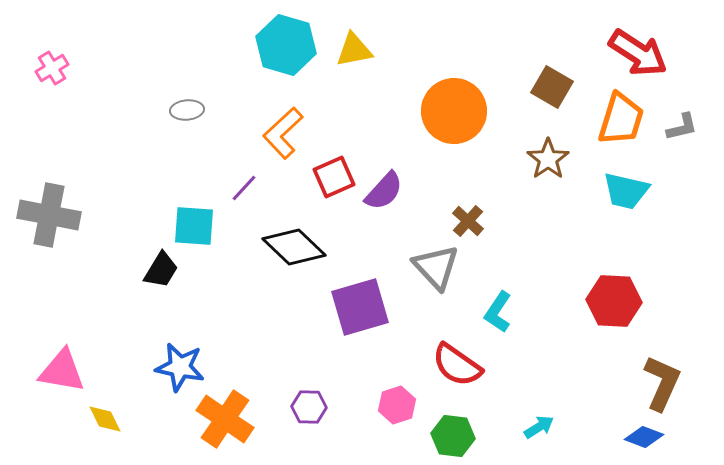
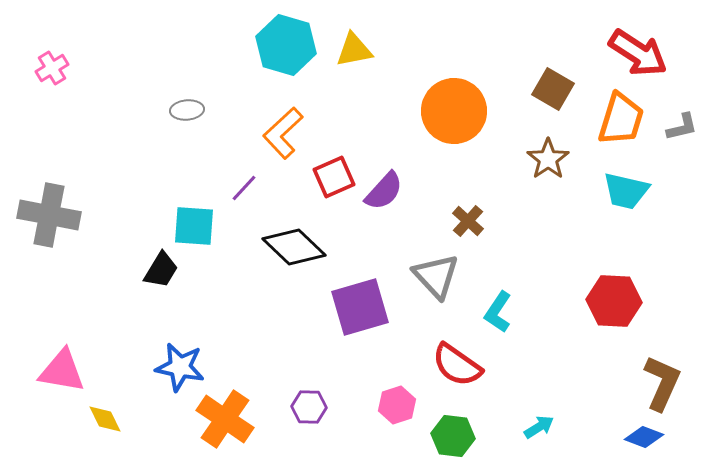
brown square: moved 1 px right, 2 px down
gray triangle: moved 9 px down
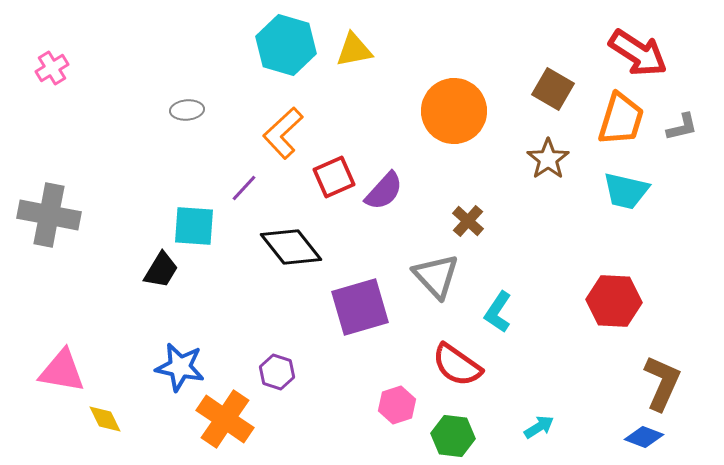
black diamond: moved 3 px left; rotated 8 degrees clockwise
purple hexagon: moved 32 px left, 35 px up; rotated 16 degrees clockwise
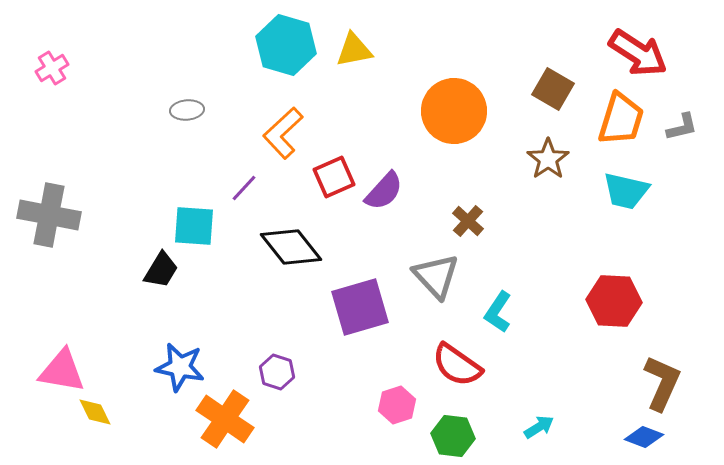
yellow diamond: moved 10 px left, 7 px up
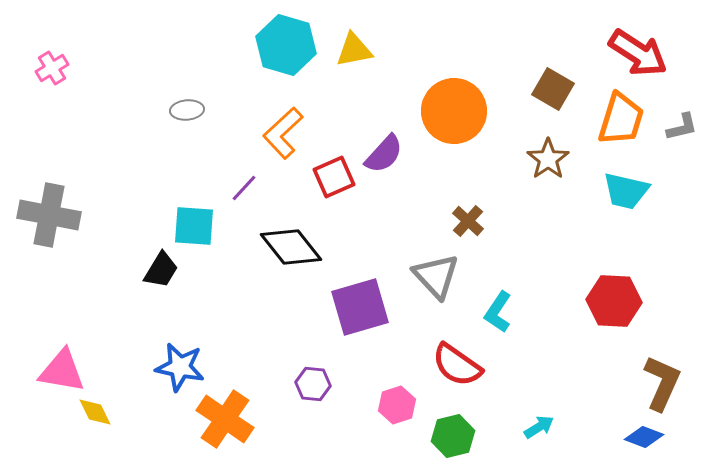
purple semicircle: moved 37 px up
purple hexagon: moved 36 px right, 12 px down; rotated 12 degrees counterclockwise
green hexagon: rotated 21 degrees counterclockwise
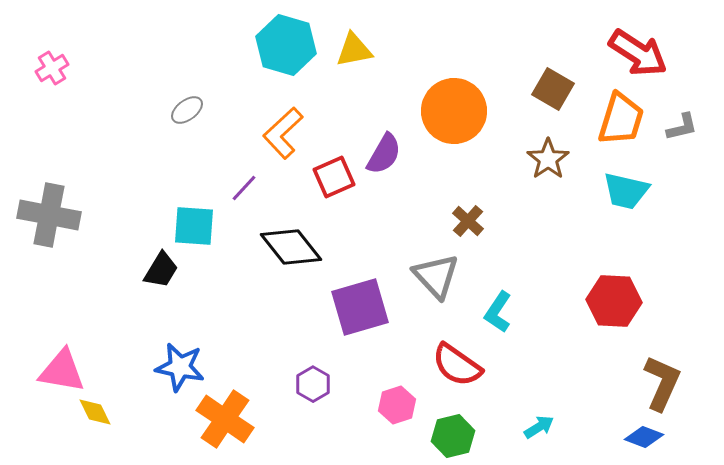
gray ellipse: rotated 32 degrees counterclockwise
purple semicircle: rotated 12 degrees counterclockwise
purple hexagon: rotated 24 degrees clockwise
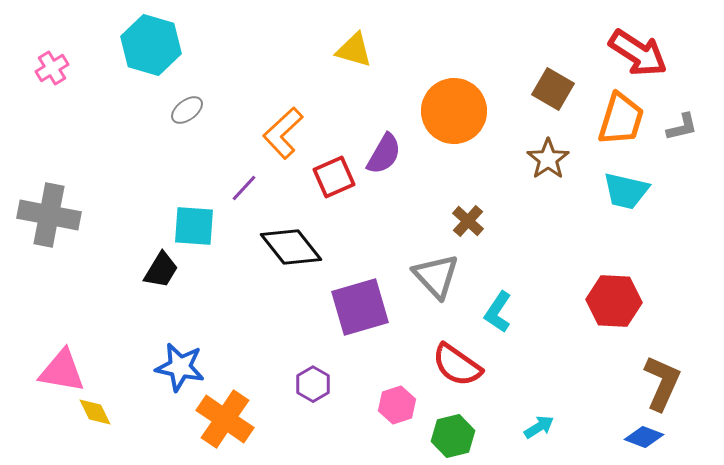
cyan hexagon: moved 135 px left
yellow triangle: rotated 27 degrees clockwise
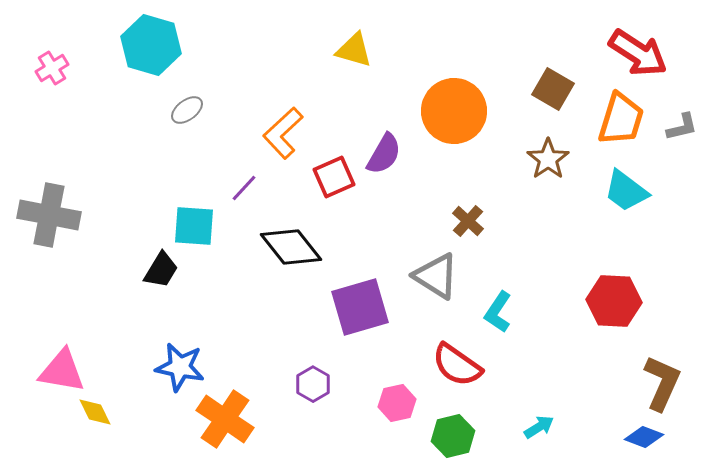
cyan trapezoid: rotated 24 degrees clockwise
gray triangle: rotated 15 degrees counterclockwise
pink hexagon: moved 2 px up; rotated 6 degrees clockwise
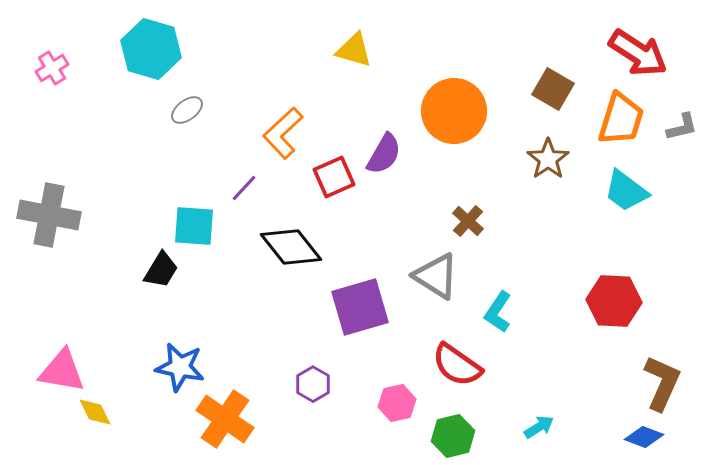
cyan hexagon: moved 4 px down
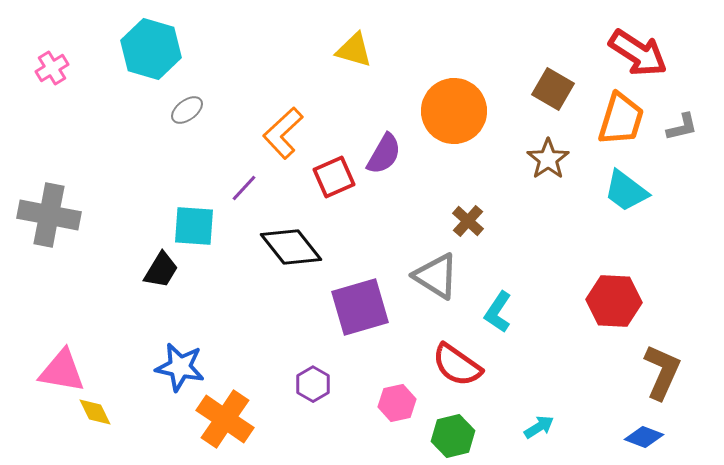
brown L-shape: moved 11 px up
